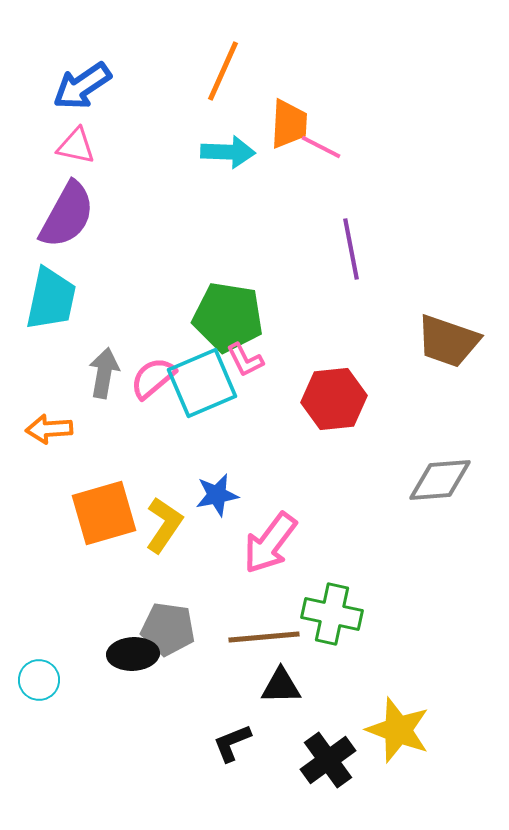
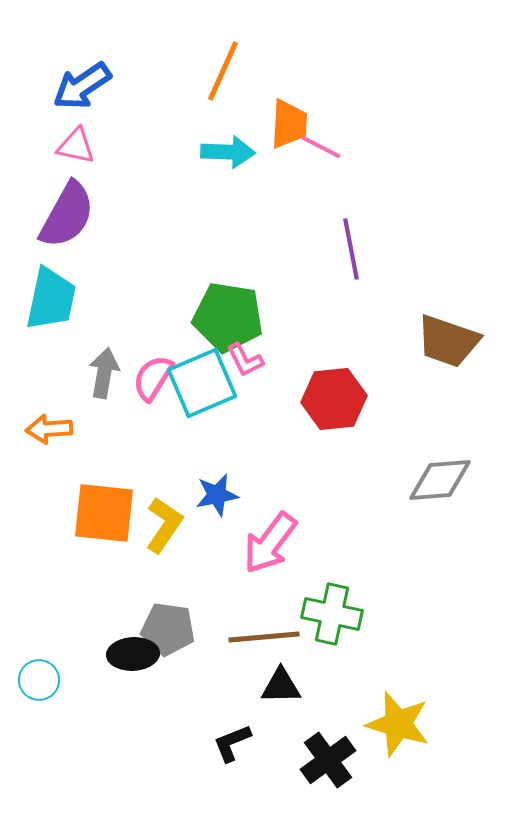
pink semicircle: rotated 18 degrees counterclockwise
orange square: rotated 22 degrees clockwise
yellow star: moved 6 px up; rotated 4 degrees counterclockwise
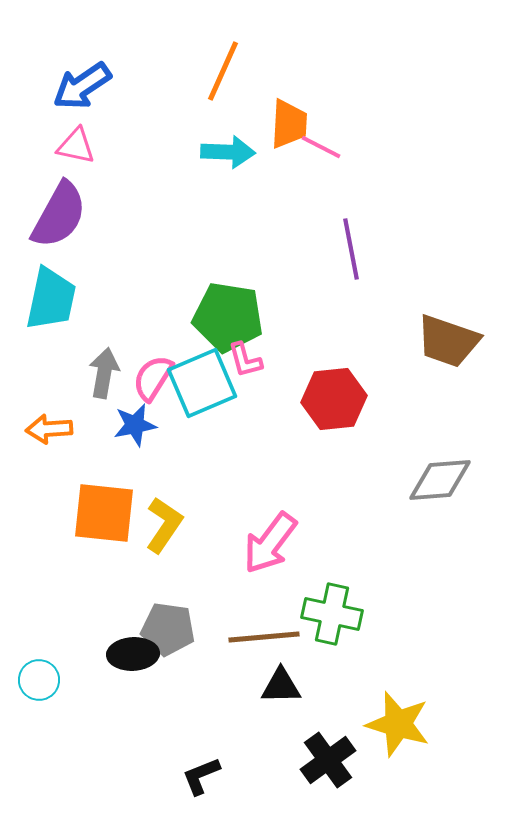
purple semicircle: moved 8 px left
pink L-shape: rotated 12 degrees clockwise
blue star: moved 82 px left, 70 px up
black L-shape: moved 31 px left, 33 px down
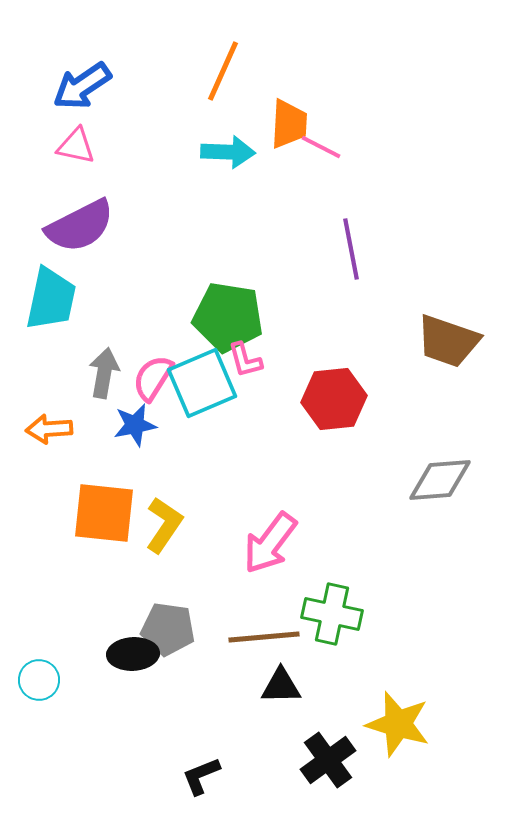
purple semicircle: moved 21 px right, 11 px down; rotated 34 degrees clockwise
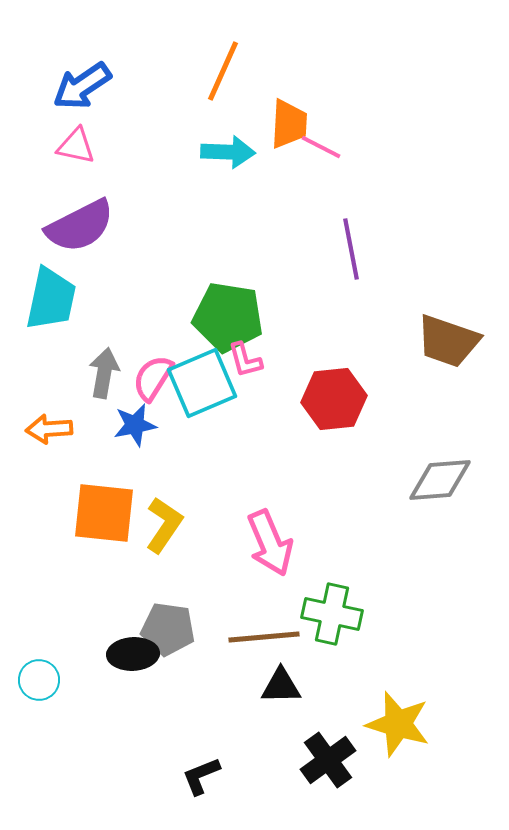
pink arrow: rotated 60 degrees counterclockwise
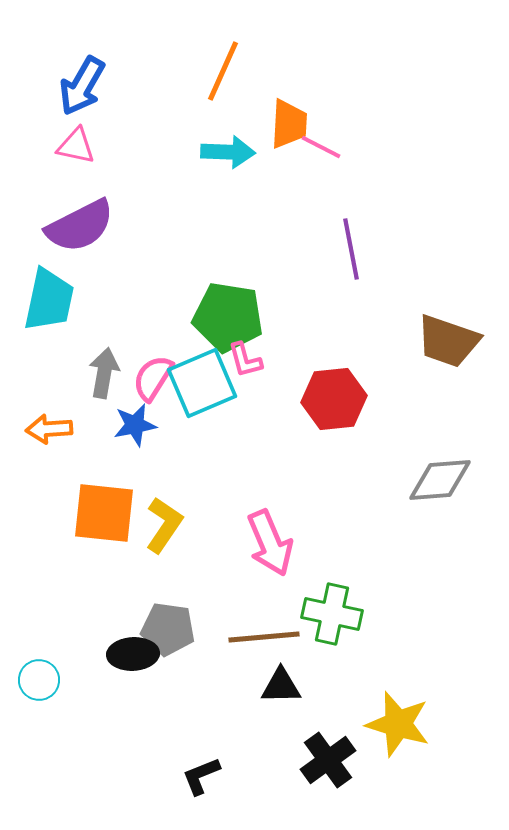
blue arrow: rotated 26 degrees counterclockwise
cyan trapezoid: moved 2 px left, 1 px down
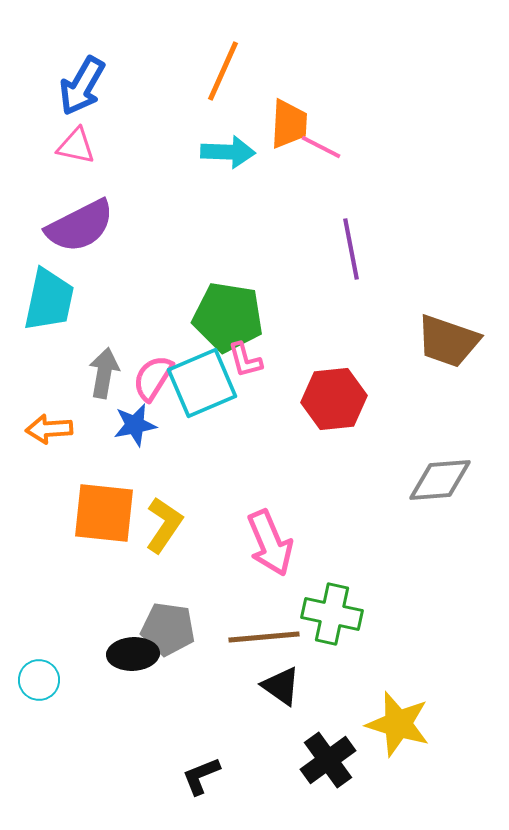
black triangle: rotated 36 degrees clockwise
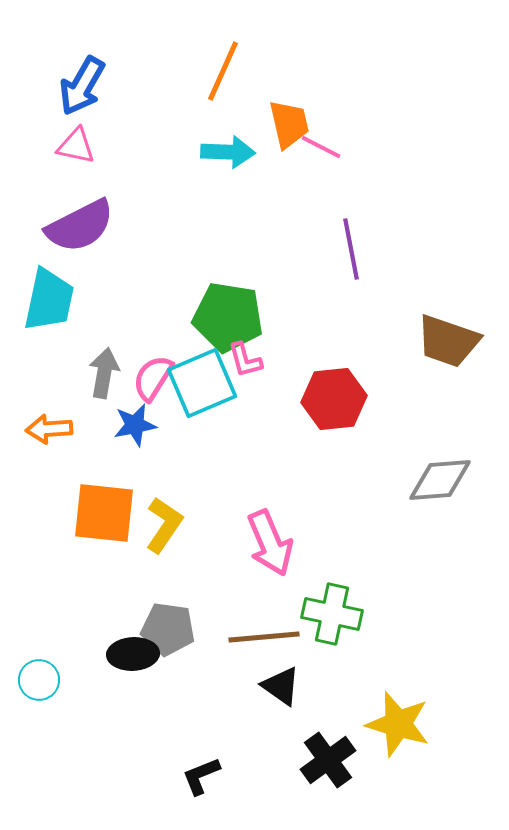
orange trapezoid: rotated 16 degrees counterclockwise
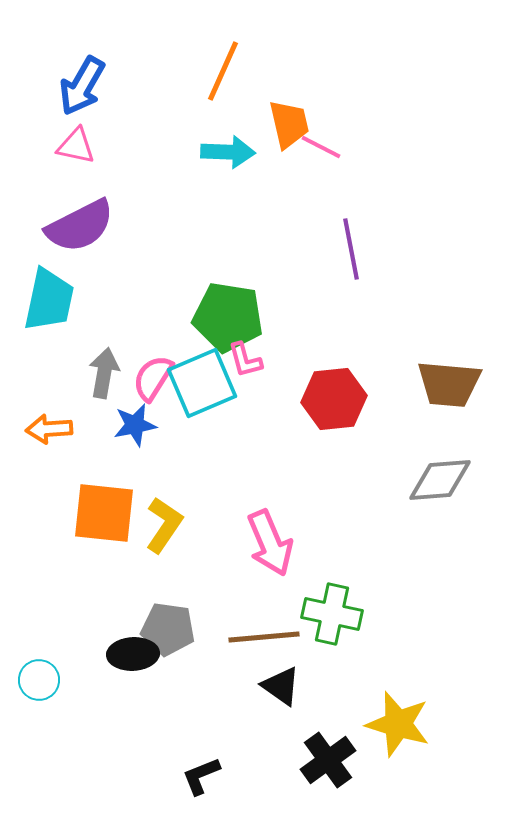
brown trapezoid: moved 1 px right, 43 px down; rotated 14 degrees counterclockwise
